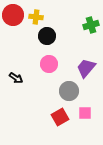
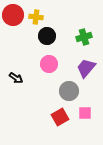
green cross: moved 7 px left, 12 px down
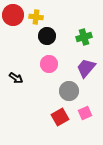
pink square: rotated 24 degrees counterclockwise
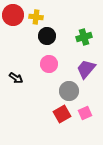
purple trapezoid: moved 1 px down
red square: moved 2 px right, 3 px up
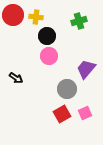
green cross: moved 5 px left, 16 px up
pink circle: moved 8 px up
gray circle: moved 2 px left, 2 px up
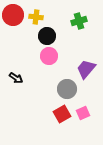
pink square: moved 2 px left
